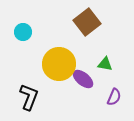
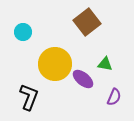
yellow circle: moved 4 px left
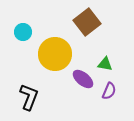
yellow circle: moved 10 px up
purple semicircle: moved 5 px left, 6 px up
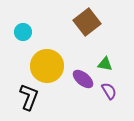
yellow circle: moved 8 px left, 12 px down
purple semicircle: rotated 54 degrees counterclockwise
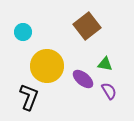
brown square: moved 4 px down
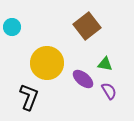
cyan circle: moved 11 px left, 5 px up
yellow circle: moved 3 px up
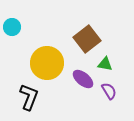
brown square: moved 13 px down
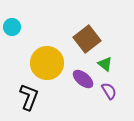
green triangle: rotated 28 degrees clockwise
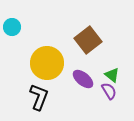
brown square: moved 1 px right, 1 px down
green triangle: moved 7 px right, 11 px down
black L-shape: moved 10 px right
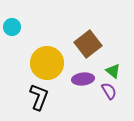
brown square: moved 4 px down
green triangle: moved 1 px right, 4 px up
purple ellipse: rotated 45 degrees counterclockwise
